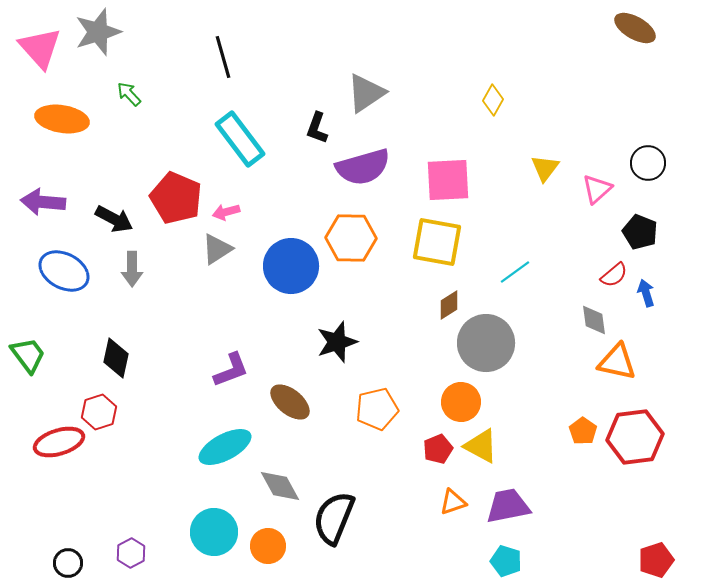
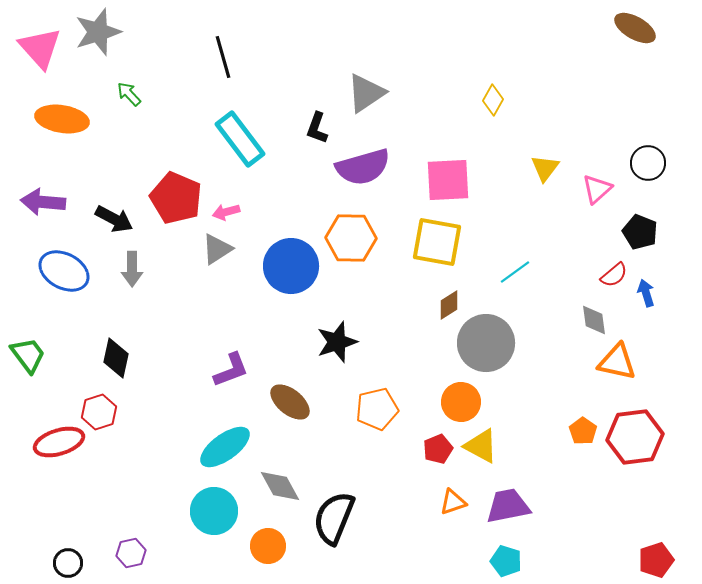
cyan ellipse at (225, 447): rotated 8 degrees counterclockwise
cyan circle at (214, 532): moved 21 px up
purple hexagon at (131, 553): rotated 16 degrees clockwise
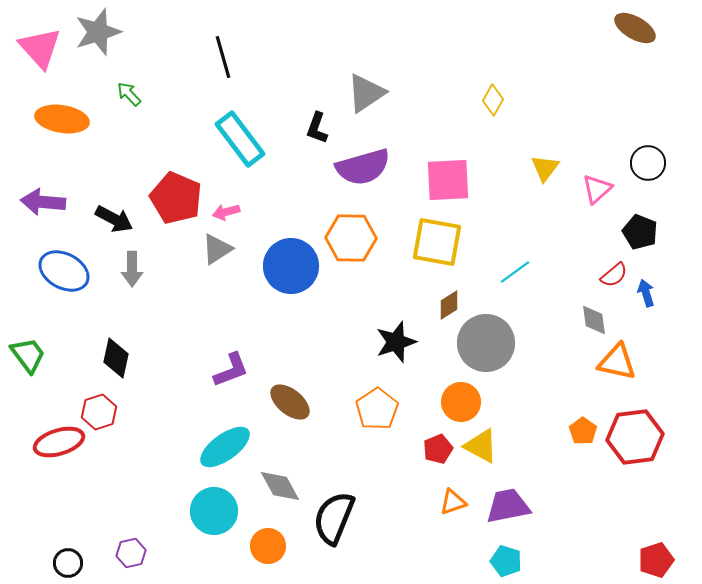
black star at (337, 342): moved 59 px right
orange pentagon at (377, 409): rotated 21 degrees counterclockwise
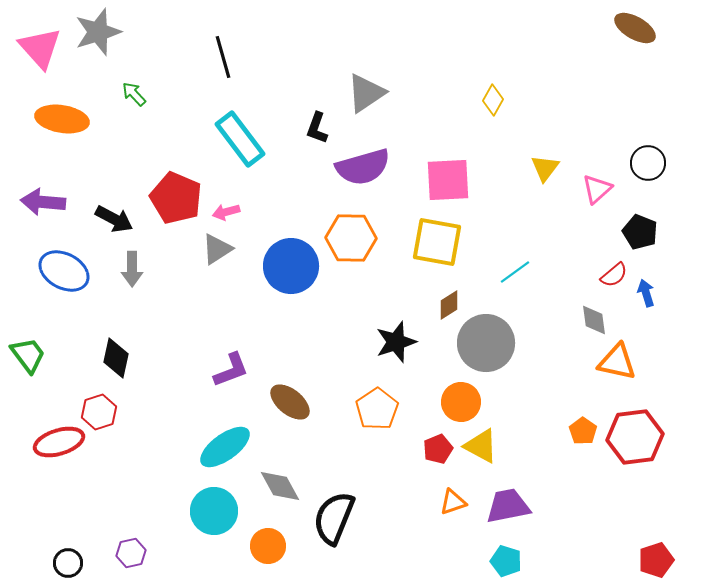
green arrow at (129, 94): moved 5 px right
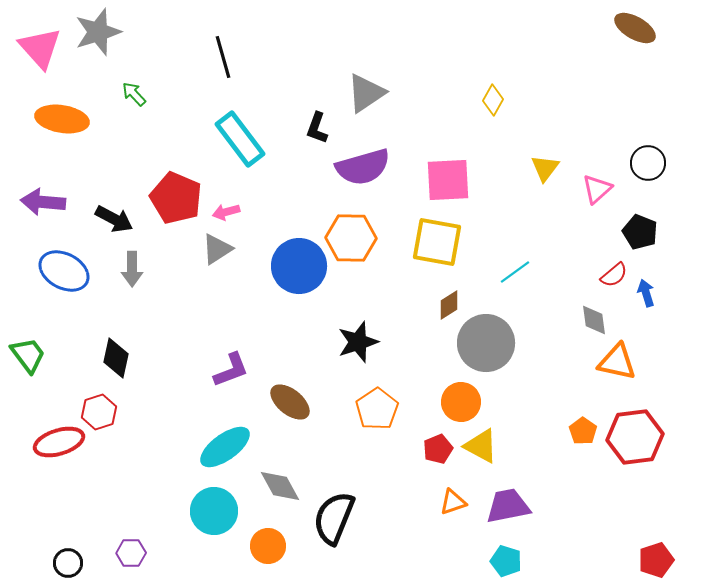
blue circle at (291, 266): moved 8 px right
black star at (396, 342): moved 38 px left
purple hexagon at (131, 553): rotated 12 degrees clockwise
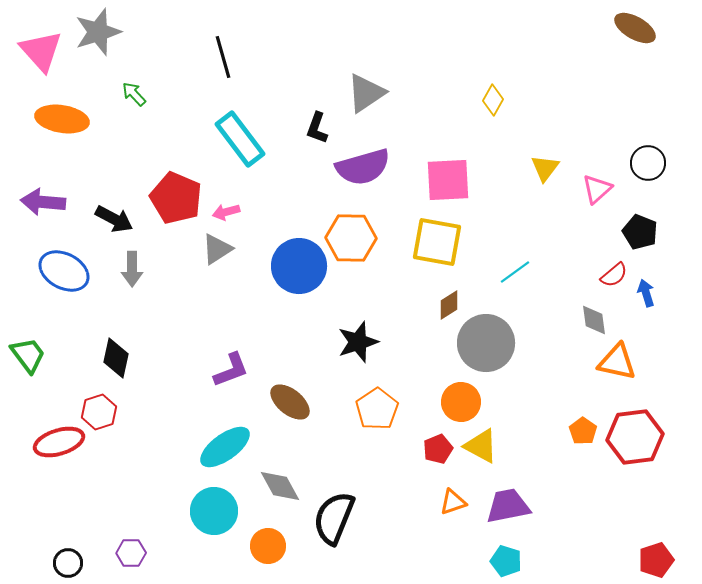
pink triangle at (40, 48): moved 1 px right, 3 px down
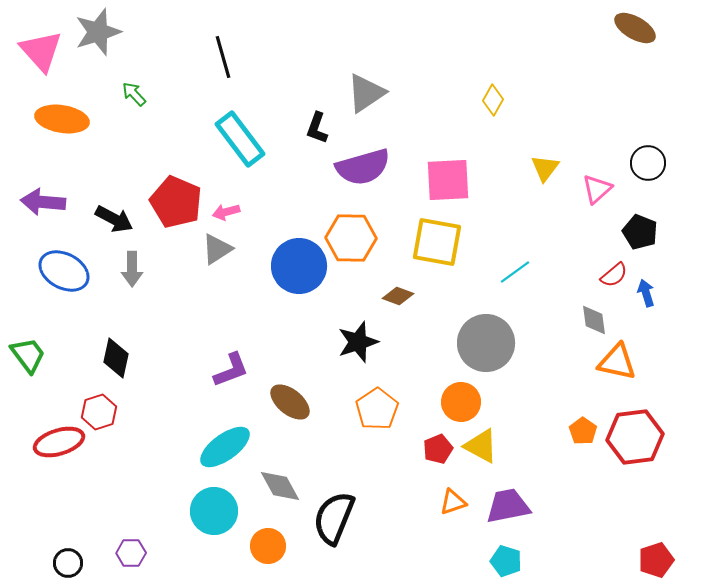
red pentagon at (176, 198): moved 4 px down
brown diamond at (449, 305): moved 51 px left, 9 px up; rotated 52 degrees clockwise
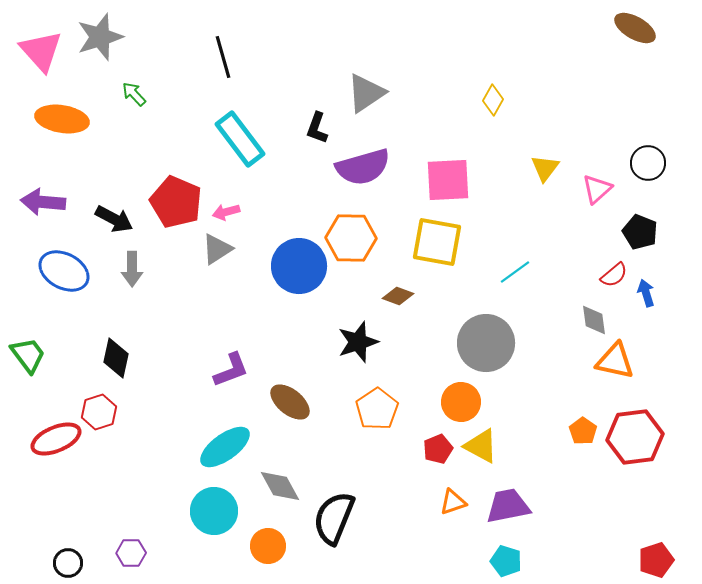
gray star at (98, 32): moved 2 px right, 5 px down
orange triangle at (617, 362): moved 2 px left, 1 px up
red ellipse at (59, 442): moved 3 px left, 3 px up; rotated 6 degrees counterclockwise
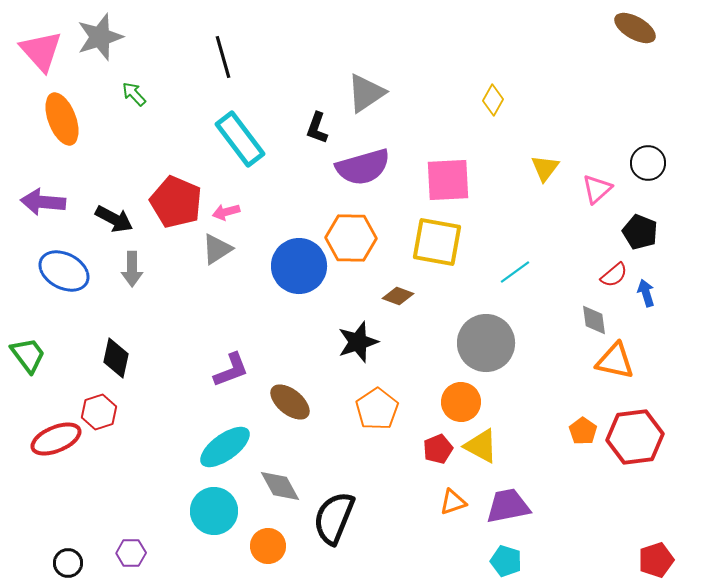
orange ellipse at (62, 119): rotated 60 degrees clockwise
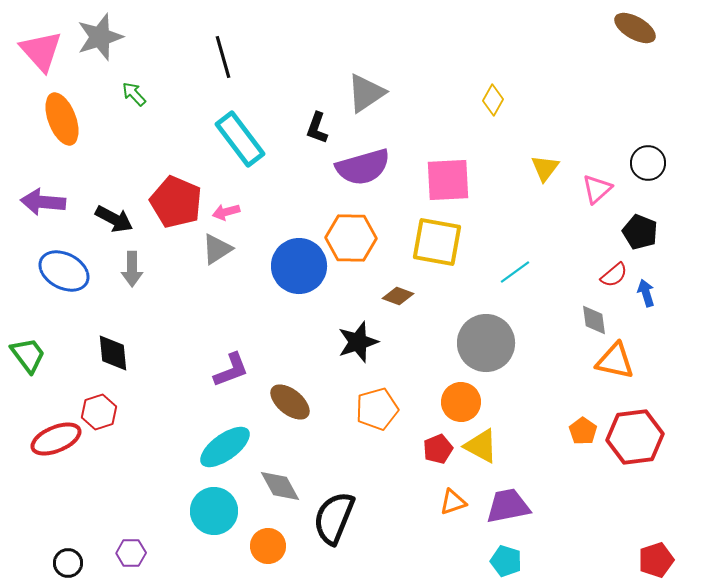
black diamond at (116, 358): moved 3 px left, 5 px up; rotated 18 degrees counterclockwise
orange pentagon at (377, 409): rotated 18 degrees clockwise
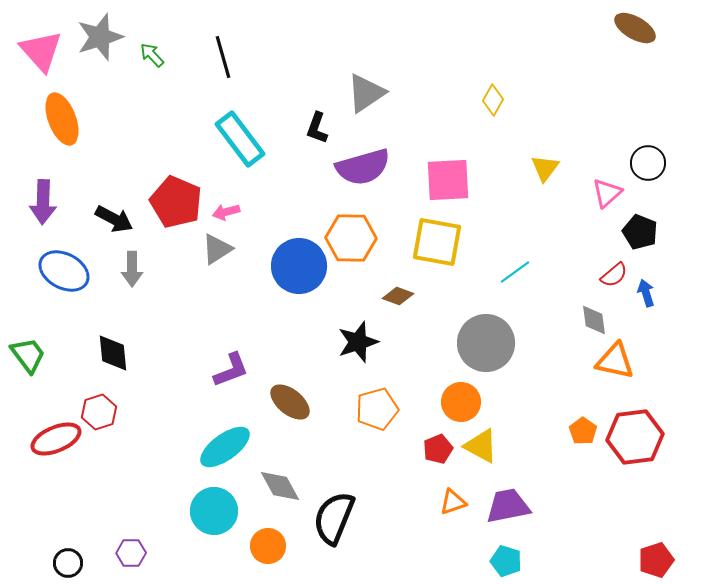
green arrow at (134, 94): moved 18 px right, 39 px up
pink triangle at (597, 189): moved 10 px right, 4 px down
purple arrow at (43, 202): rotated 93 degrees counterclockwise
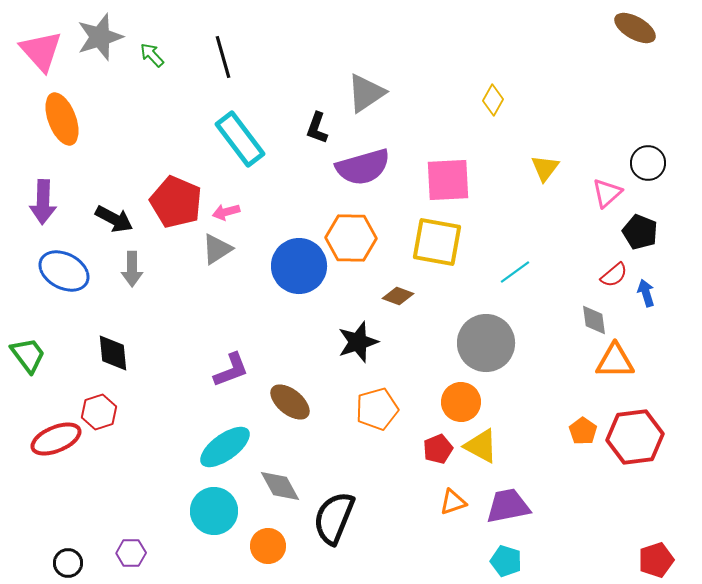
orange triangle at (615, 361): rotated 12 degrees counterclockwise
